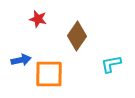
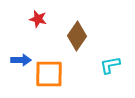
blue arrow: rotated 12 degrees clockwise
cyan L-shape: moved 1 px left, 1 px down
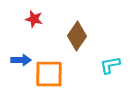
red star: moved 4 px left
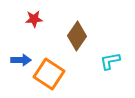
red star: rotated 18 degrees counterclockwise
cyan L-shape: moved 4 px up
orange square: rotated 32 degrees clockwise
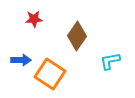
orange square: moved 1 px right
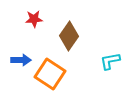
brown diamond: moved 8 px left
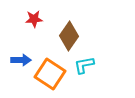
cyan L-shape: moved 26 px left, 4 px down
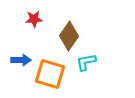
cyan L-shape: moved 2 px right, 3 px up
orange square: rotated 16 degrees counterclockwise
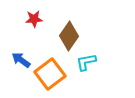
blue arrow: rotated 144 degrees counterclockwise
orange square: rotated 36 degrees clockwise
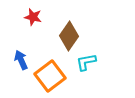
red star: moved 1 px left, 2 px up; rotated 18 degrees clockwise
blue arrow: rotated 30 degrees clockwise
orange square: moved 2 px down
